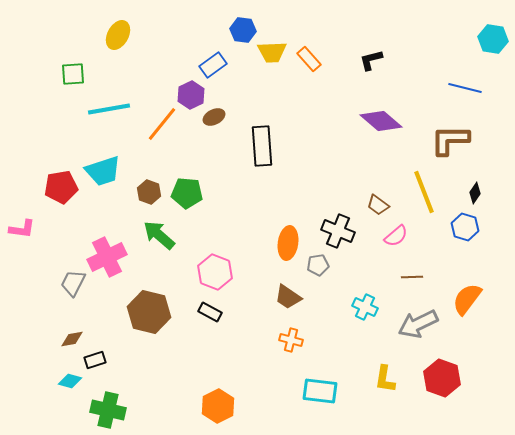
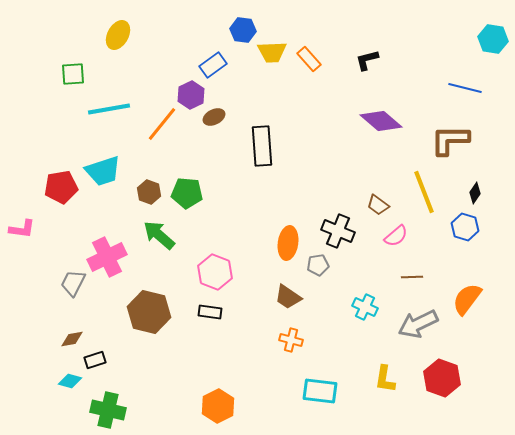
black L-shape at (371, 60): moved 4 px left
black rectangle at (210, 312): rotated 20 degrees counterclockwise
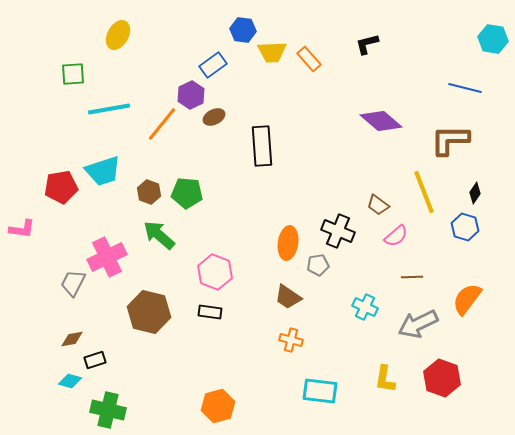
black L-shape at (367, 60): moved 16 px up
orange hexagon at (218, 406): rotated 12 degrees clockwise
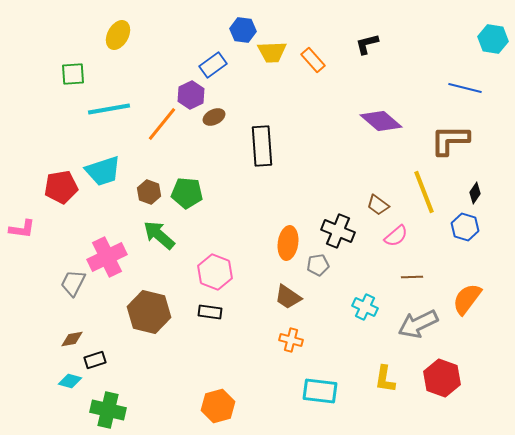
orange rectangle at (309, 59): moved 4 px right, 1 px down
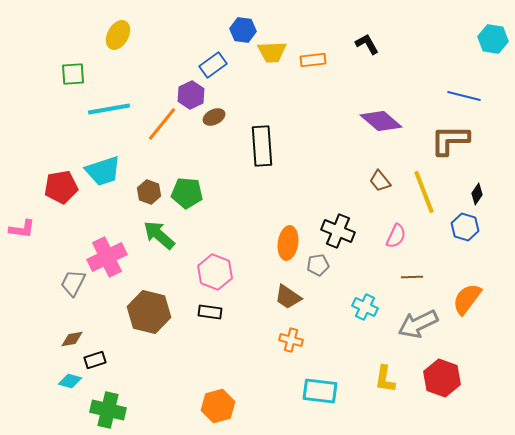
black L-shape at (367, 44): rotated 75 degrees clockwise
orange rectangle at (313, 60): rotated 55 degrees counterclockwise
blue line at (465, 88): moved 1 px left, 8 px down
black diamond at (475, 193): moved 2 px right, 1 px down
brown trapezoid at (378, 205): moved 2 px right, 24 px up; rotated 15 degrees clockwise
pink semicircle at (396, 236): rotated 25 degrees counterclockwise
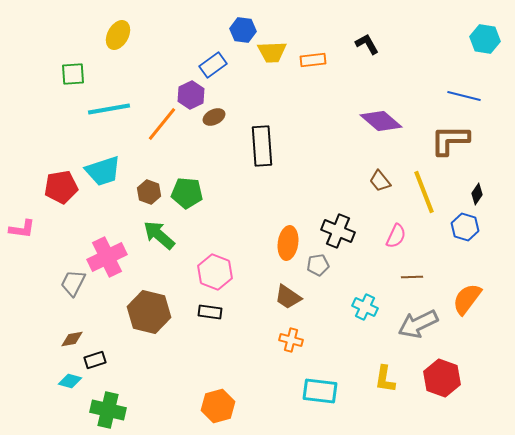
cyan hexagon at (493, 39): moved 8 px left
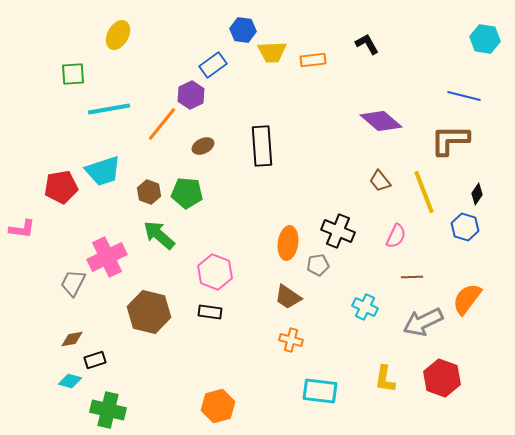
brown ellipse at (214, 117): moved 11 px left, 29 px down
gray arrow at (418, 324): moved 5 px right, 2 px up
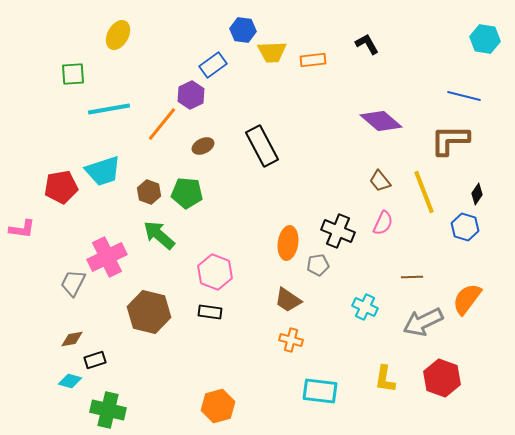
black rectangle at (262, 146): rotated 24 degrees counterclockwise
pink semicircle at (396, 236): moved 13 px left, 13 px up
brown trapezoid at (288, 297): moved 3 px down
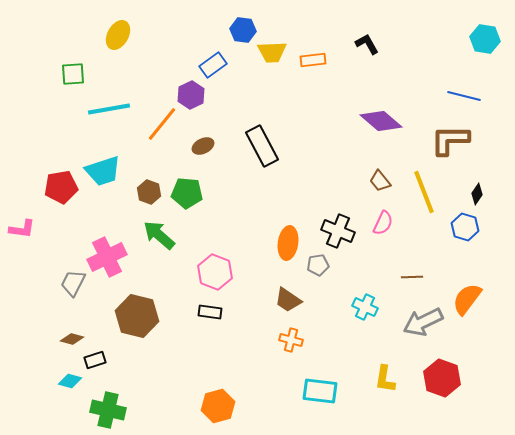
brown hexagon at (149, 312): moved 12 px left, 4 px down
brown diamond at (72, 339): rotated 25 degrees clockwise
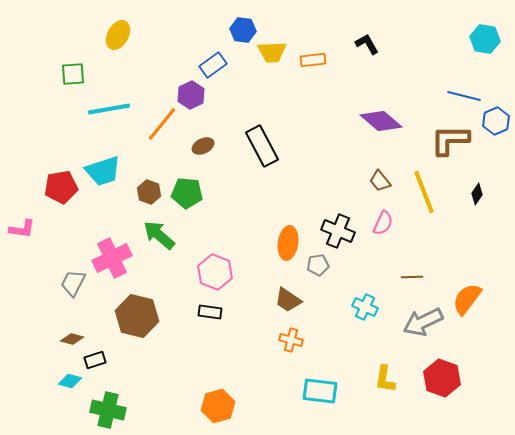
blue hexagon at (465, 227): moved 31 px right, 106 px up; rotated 20 degrees clockwise
pink cross at (107, 257): moved 5 px right, 1 px down
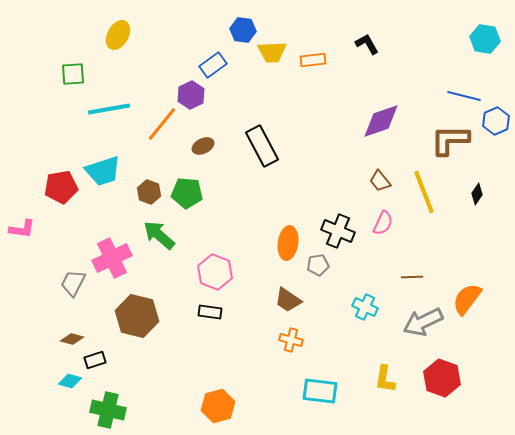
purple diamond at (381, 121): rotated 60 degrees counterclockwise
